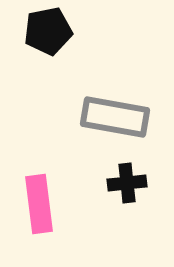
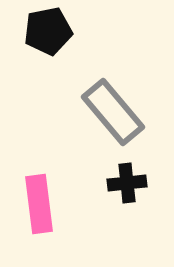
gray rectangle: moved 2 px left, 5 px up; rotated 40 degrees clockwise
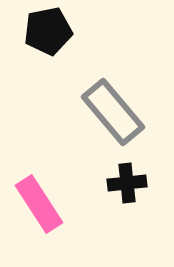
pink rectangle: rotated 26 degrees counterclockwise
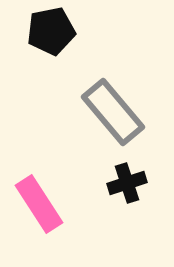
black pentagon: moved 3 px right
black cross: rotated 12 degrees counterclockwise
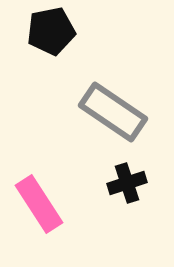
gray rectangle: rotated 16 degrees counterclockwise
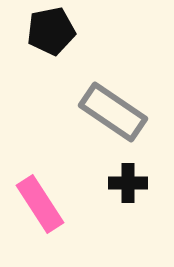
black cross: moved 1 px right; rotated 18 degrees clockwise
pink rectangle: moved 1 px right
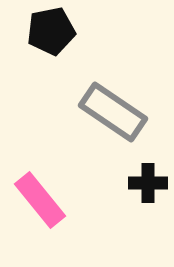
black cross: moved 20 px right
pink rectangle: moved 4 px up; rotated 6 degrees counterclockwise
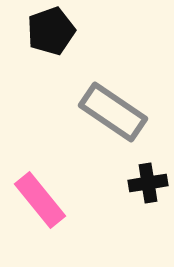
black pentagon: rotated 9 degrees counterclockwise
black cross: rotated 9 degrees counterclockwise
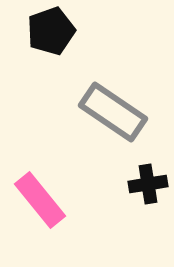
black cross: moved 1 px down
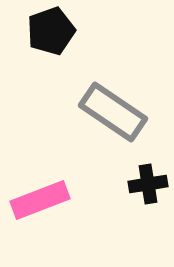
pink rectangle: rotated 72 degrees counterclockwise
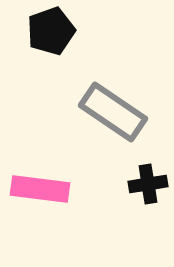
pink rectangle: moved 11 px up; rotated 28 degrees clockwise
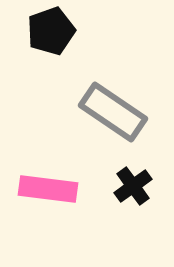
black cross: moved 15 px left, 2 px down; rotated 27 degrees counterclockwise
pink rectangle: moved 8 px right
